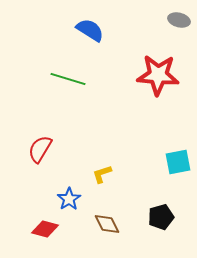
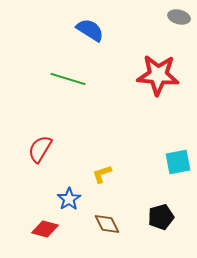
gray ellipse: moved 3 px up
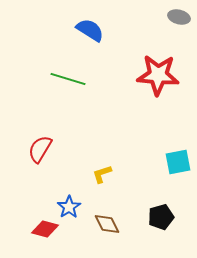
blue star: moved 8 px down
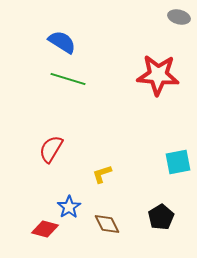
blue semicircle: moved 28 px left, 12 px down
red semicircle: moved 11 px right
black pentagon: rotated 15 degrees counterclockwise
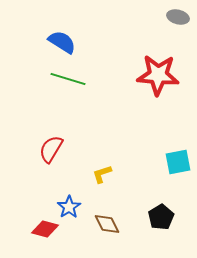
gray ellipse: moved 1 px left
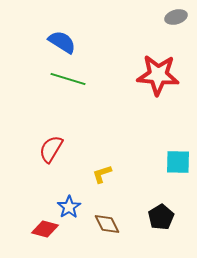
gray ellipse: moved 2 px left; rotated 30 degrees counterclockwise
cyan square: rotated 12 degrees clockwise
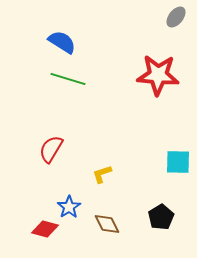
gray ellipse: rotated 35 degrees counterclockwise
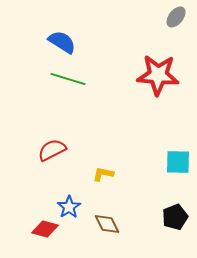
red semicircle: moved 1 px right, 1 px down; rotated 32 degrees clockwise
yellow L-shape: moved 1 px right; rotated 30 degrees clockwise
black pentagon: moved 14 px right; rotated 10 degrees clockwise
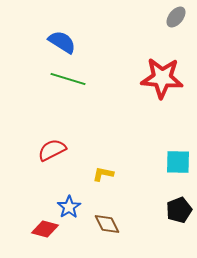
red star: moved 4 px right, 3 px down
black pentagon: moved 4 px right, 7 px up
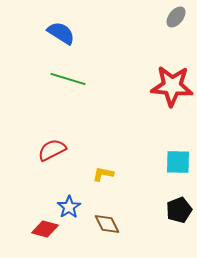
blue semicircle: moved 1 px left, 9 px up
red star: moved 10 px right, 8 px down
